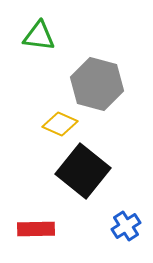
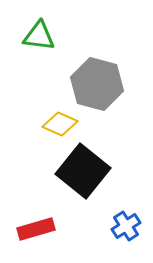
red rectangle: rotated 15 degrees counterclockwise
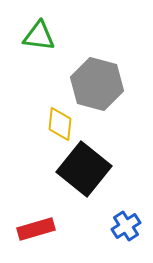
yellow diamond: rotated 72 degrees clockwise
black square: moved 1 px right, 2 px up
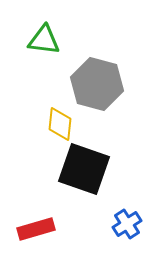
green triangle: moved 5 px right, 4 px down
black square: rotated 20 degrees counterclockwise
blue cross: moved 1 px right, 2 px up
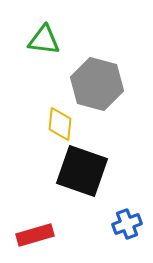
black square: moved 2 px left, 2 px down
blue cross: rotated 12 degrees clockwise
red rectangle: moved 1 px left, 6 px down
